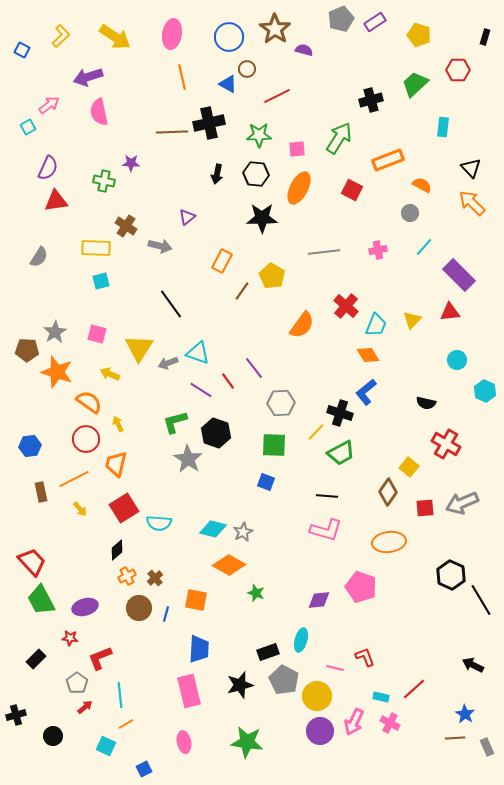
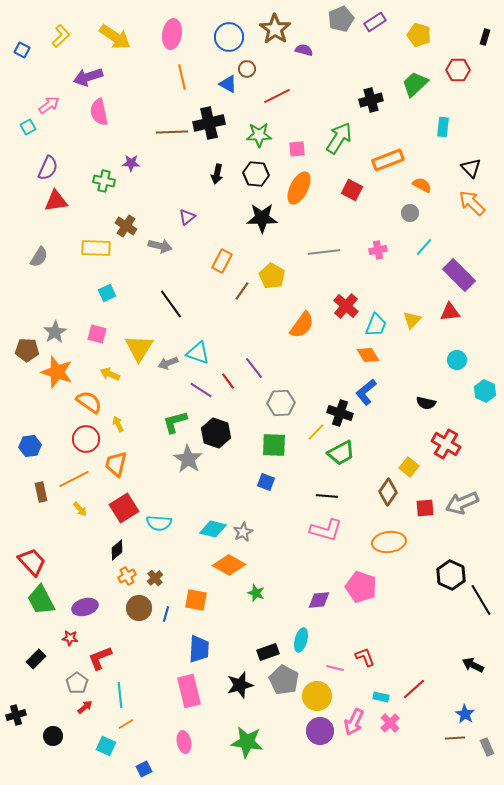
cyan square at (101, 281): moved 6 px right, 12 px down; rotated 12 degrees counterclockwise
pink cross at (390, 723): rotated 18 degrees clockwise
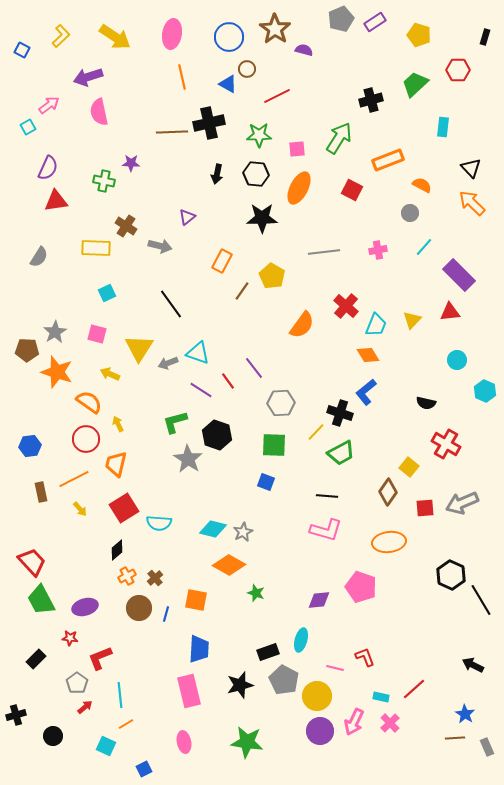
black hexagon at (216, 433): moved 1 px right, 2 px down
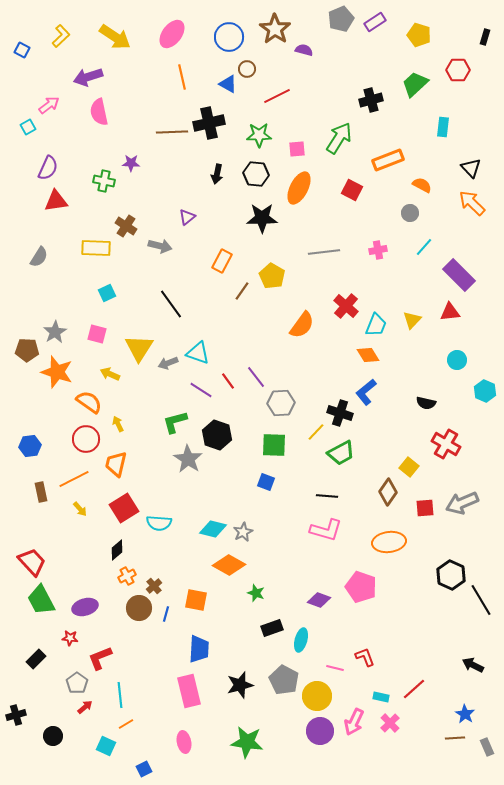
pink ellipse at (172, 34): rotated 28 degrees clockwise
purple line at (254, 368): moved 2 px right, 9 px down
brown cross at (155, 578): moved 1 px left, 8 px down
purple diamond at (319, 600): rotated 25 degrees clockwise
black rectangle at (268, 652): moved 4 px right, 24 px up
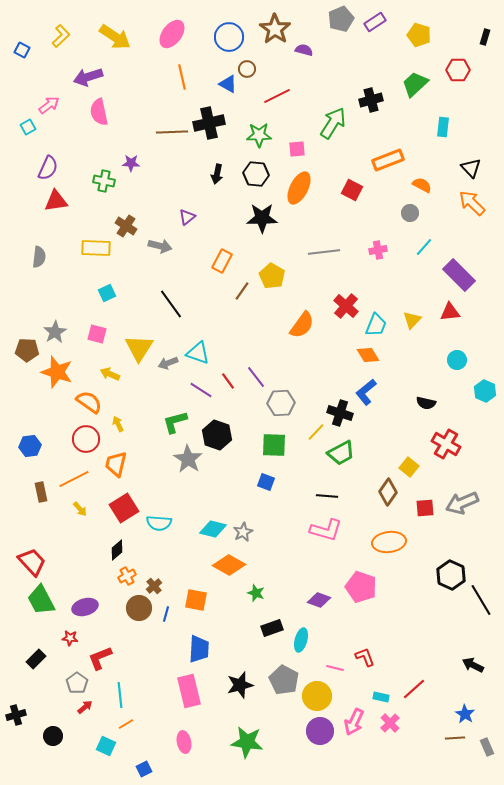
green arrow at (339, 138): moved 6 px left, 15 px up
gray semicircle at (39, 257): rotated 25 degrees counterclockwise
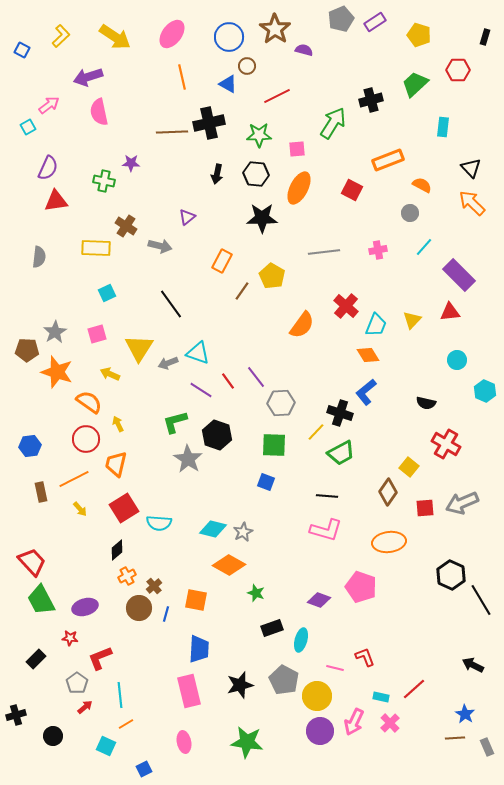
brown circle at (247, 69): moved 3 px up
pink square at (97, 334): rotated 30 degrees counterclockwise
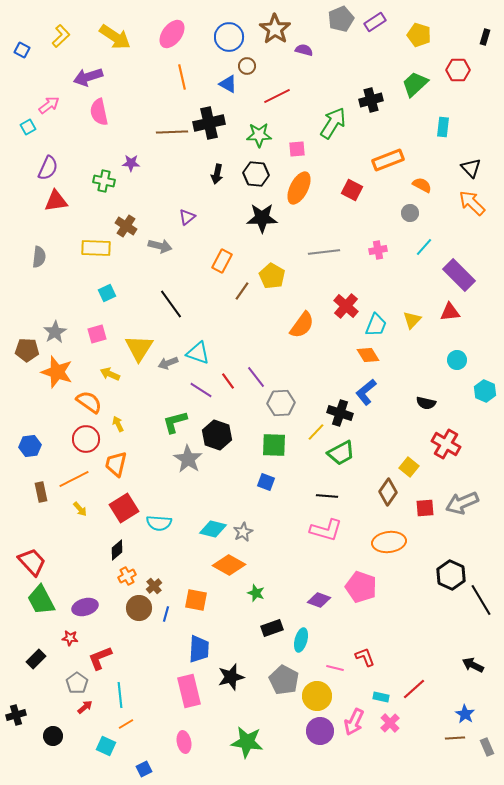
black star at (240, 685): moved 9 px left, 8 px up
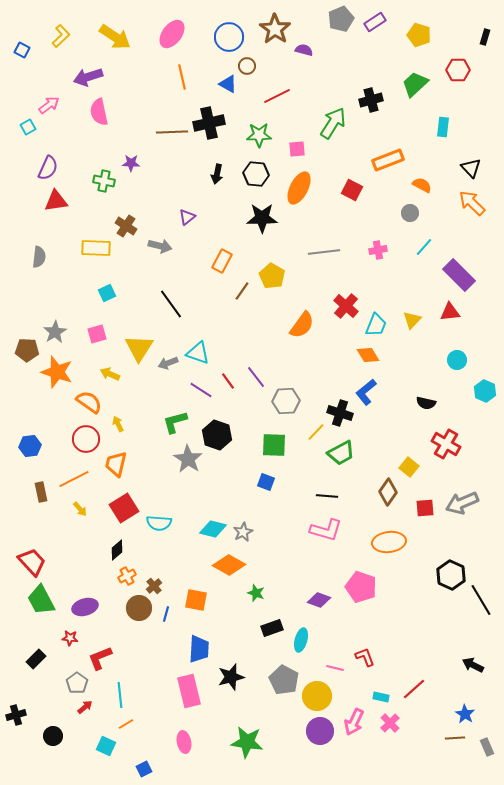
gray hexagon at (281, 403): moved 5 px right, 2 px up
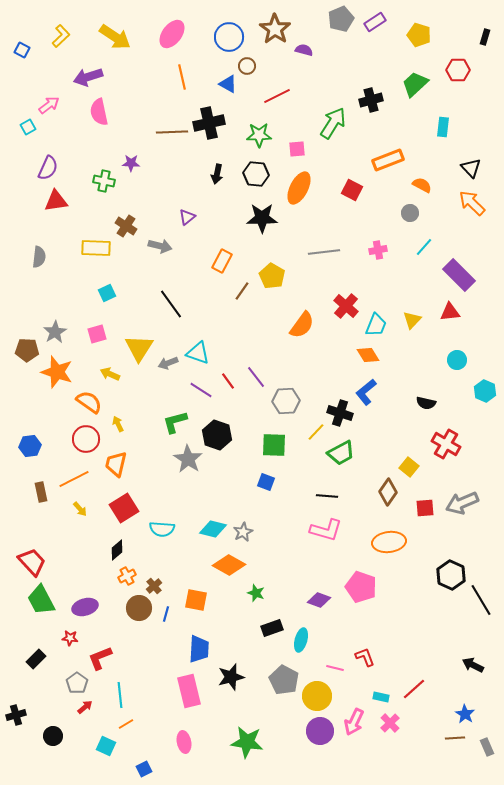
cyan semicircle at (159, 523): moved 3 px right, 6 px down
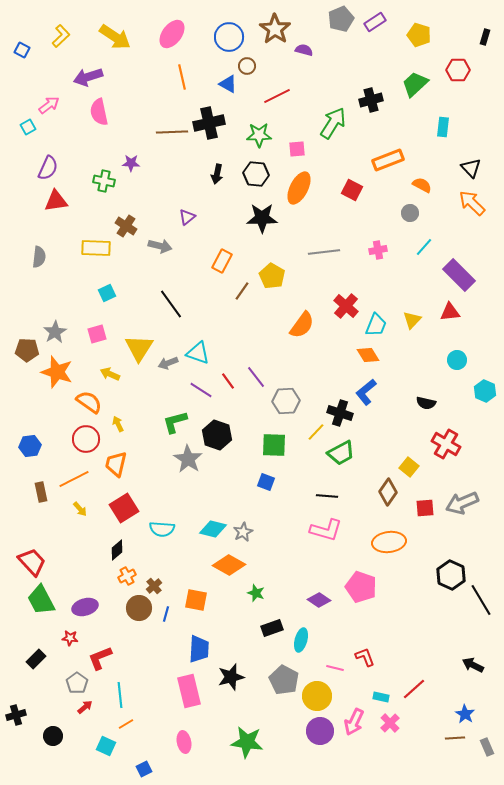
purple diamond at (319, 600): rotated 15 degrees clockwise
